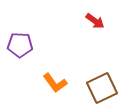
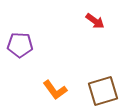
orange L-shape: moved 7 px down
brown square: moved 1 px right, 3 px down; rotated 8 degrees clockwise
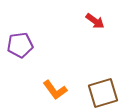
purple pentagon: rotated 10 degrees counterclockwise
brown square: moved 2 px down
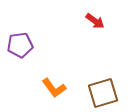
orange L-shape: moved 1 px left, 2 px up
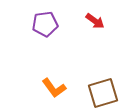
purple pentagon: moved 25 px right, 21 px up
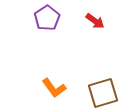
purple pentagon: moved 2 px right, 6 px up; rotated 25 degrees counterclockwise
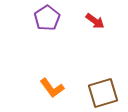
orange L-shape: moved 2 px left
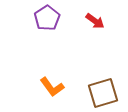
orange L-shape: moved 1 px up
